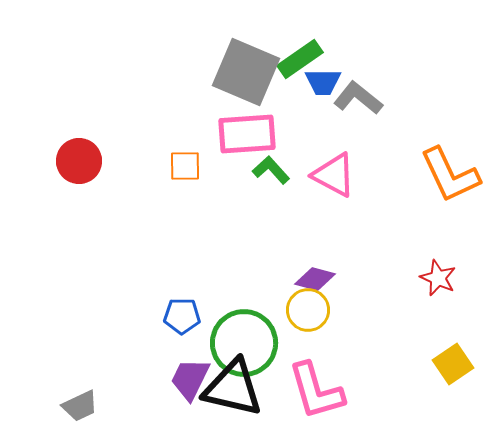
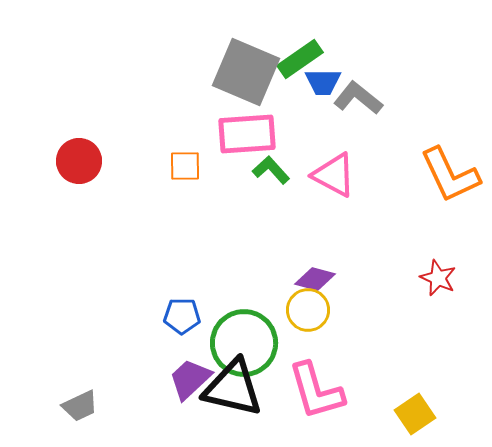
yellow square: moved 38 px left, 50 px down
purple trapezoid: rotated 21 degrees clockwise
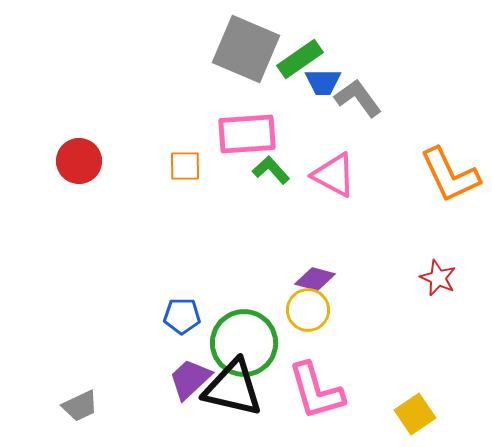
gray square: moved 23 px up
gray L-shape: rotated 15 degrees clockwise
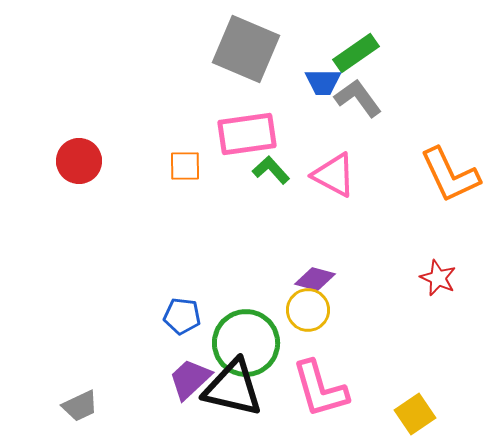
green rectangle: moved 56 px right, 6 px up
pink rectangle: rotated 4 degrees counterclockwise
blue pentagon: rotated 6 degrees clockwise
green circle: moved 2 px right
pink L-shape: moved 4 px right, 2 px up
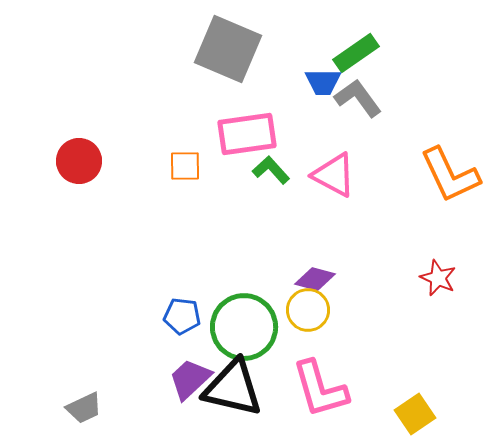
gray square: moved 18 px left
green circle: moved 2 px left, 16 px up
gray trapezoid: moved 4 px right, 2 px down
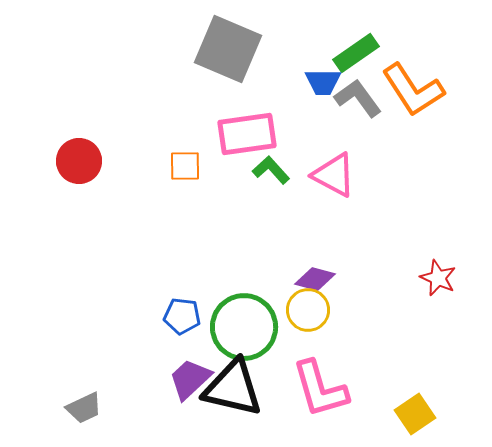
orange L-shape: moved 37 px left, 85 px up; rotated 8 degrees counterclockwise
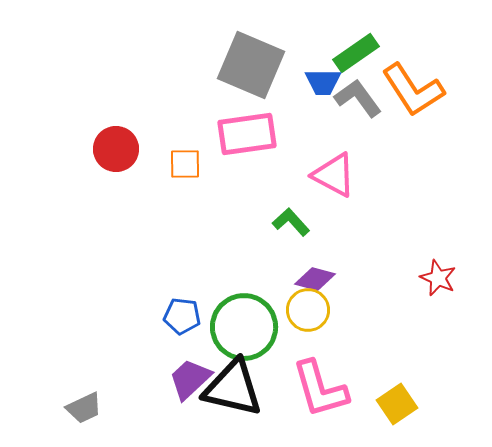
gray square: moved 23 px right, 16 px down
red circle: moved 37 px right, 12 px up
orange square: moved 2 px up
green L-shape: moved 20 px right, 52 px down
yellow square: moved 18 px left, 10 px up
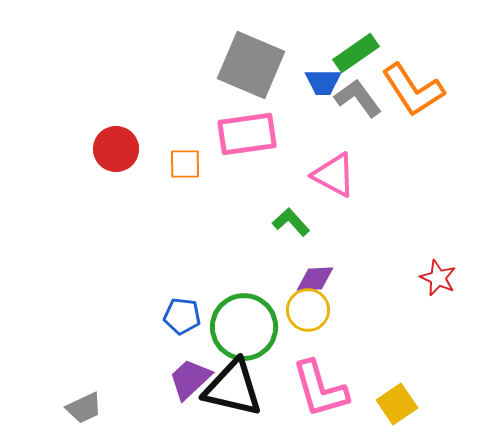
purple diamond: rotated 18 degrees counterclockwise
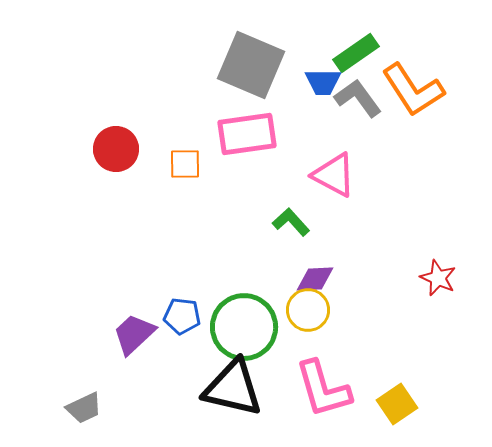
purple trapezoid: moved 56 px left, 45 px up
pink L-shape: moved 3 px right
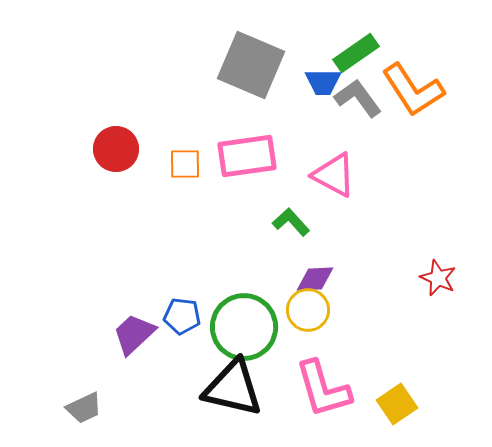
pink rectangle: moved 22 px down
